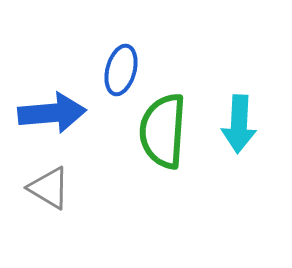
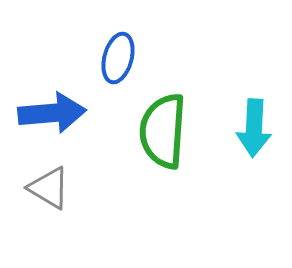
blue ellipse: moved 3 px left, 12 px up
cyan arrow: moved 15 px right, 4 px down
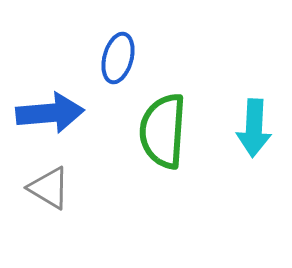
blue arrow: moved 2 px left
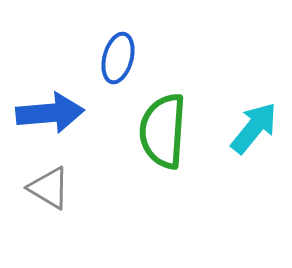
cyan arrow: rotated 144 degrees counterclockwise
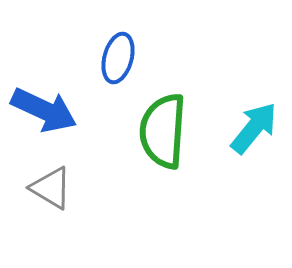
blue arrow: moved 6 px left, 3 px up; rotated 30 degrees clockwise
gray triangle: moved 2 px right
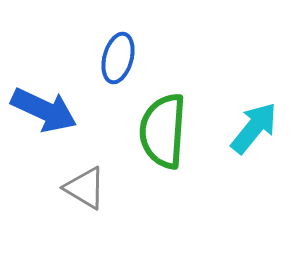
gray triangle: moved 34 px right
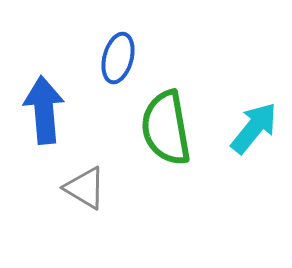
blue arrow: rotated 120 degrees counterclockwise
green semicircle: moved 3 px right, 3 px up; rotated 14 degrees counterclockwise
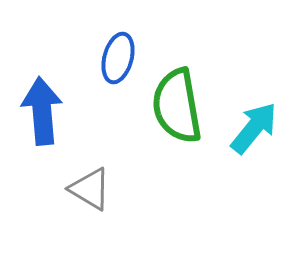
blue arrow: moved 2 px left, 1 px down
green semicircle: moved 11 px right, 22 px up
gray triangle: moved 5 px right, 1 px down
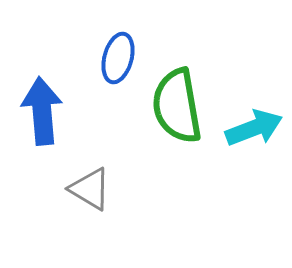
cyan arrow: rotated 30 degrees clockwise
